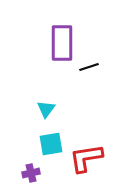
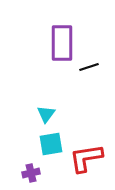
cyan triangle: moved 5 px down
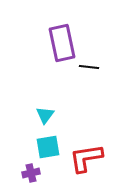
purple rectangle: rotated 12 degrees counterclockwise
black line: rotated 24 degrees clockwise
cyan triangle: moved 1 px left, 1 px down
cyan square: moved 3 px left, 3 px down
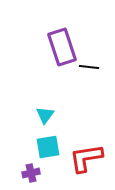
purple rectangle: moved 4 px down; rotated 6 degrees counterclockwise
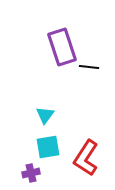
red L-shape: rotated 48 degrees counterclockwise
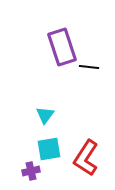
cyan square: moved 1 px right, 2 px down
purple cross: moved 2 px up
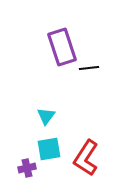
black line: moved 1 px down; rotated 12 degrees counterclockwise
cyan triangle: moved 1 px right, 1 px down
purple cross: moved 4 px left, 3 px up
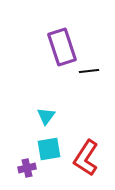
black line: moved 3 px down
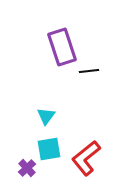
red L-shape: rotated 18 degrees clockwise
purple cross: rotated 30 degrees counterclockwise
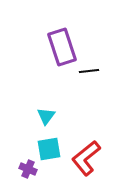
purple cross: moved 1 px right, 1 px down; rotated 24 degrees counterclockwise
